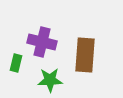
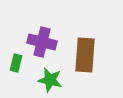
green star: rotated 15 degrees clockwise
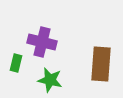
brown rectangle: moved 16 px right, 9 px down
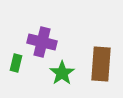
green star: moved 12 px right, 7 px up; rotated 25 degrees clockwise
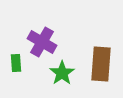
purple cross: rotated 16 degrees clockwise
green rectangle: rotated 18 degrees counterclockwise
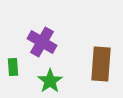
green rectangle: moved 3 px left, 4 px down
green star: moved 12 px left, 8 px down
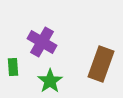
brown rectangle: rotated 16 degrees clockwise
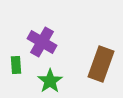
green rectangle: moved 3 px right, 2 px up
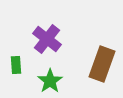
purple cross: moved 5 px right, 3 px up; rotated 8 degrees clockwise
brown rectangle: moved 1 px right
